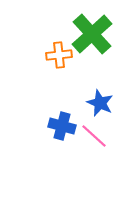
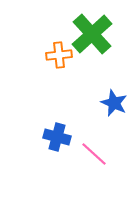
blue star: moved 14 px right
blue cross: moved 5 px left, 11 px down
pink line: moved 18 px down
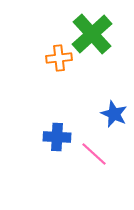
orange cross: moved 3 px down
blue star: moved 11 px down
blue cross: rotated 12 degrees counterclockwise
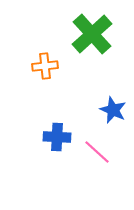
orange cross: moved 14 px left, 8 px down
blue star: moved 1 px left, 4 px up
pink line: moved 3 px right, 2 px up
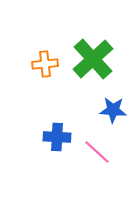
green cross: moved 1 px right, 25 px down
orange cross: moved 2 px up
blue star: rotated 20 degrees counterclockwise
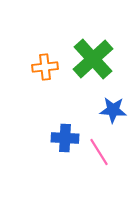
orange cross: moved 3 px down
blue cross: moved 8 px right, 1 px down
pink line: moved 2 px right; rotated 16 degrees clockwise
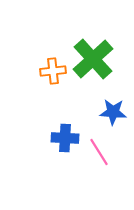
orange cross: moved 8 px right, 4 px down
blue star: moved 2 px down
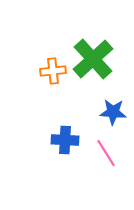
blue cross: moved 2 px down
pink line: moved 7 px right, 1 px down
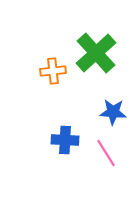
green cross: moved 3 px right, 6 px up
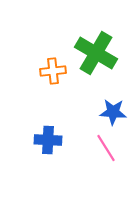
green cross: rotated 18 degrees counterclockwise
blue cross: moved 17 px left
pink line: moved 5 px up
